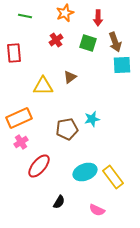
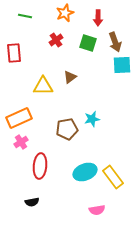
red ellipse: moved 1 px right; rotated 35 degrees counterclockwise
black semicircle: moved 27 px left; rotated 48 degrees clockwise
pink semicircle: rotated 35 degrees counterclockwise
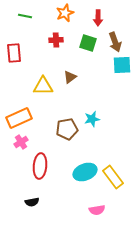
red cross: rotated 32 degrees clockwise
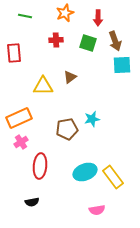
brown arrow: moved 1 px up
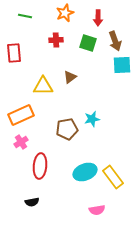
orange rectangle: moved 2 px right, 3 px up
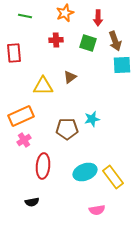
orange rectangle: moved 1 px down
brown pentagon: rotated 10 degrees clockwise
pink cross: moved 3 px right, 2 px up
red ellipse: moved 3 px right
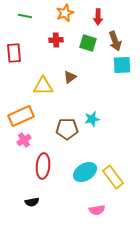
red arrow: moved 1 px up
cyan ellipse: rotated 10 degrees counterclockwise
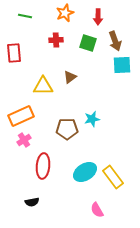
pink semicircle: rotated 70 degrees clockwise
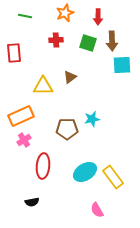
brown arrow: moved 3 px left; rotated 18 degrees clockwise
